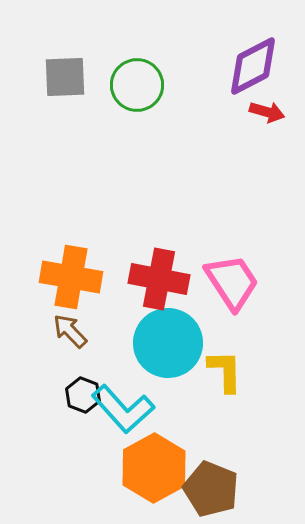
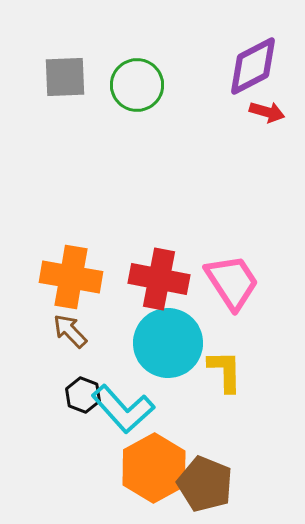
brown pentagon: moved 6 px left, 5 px up
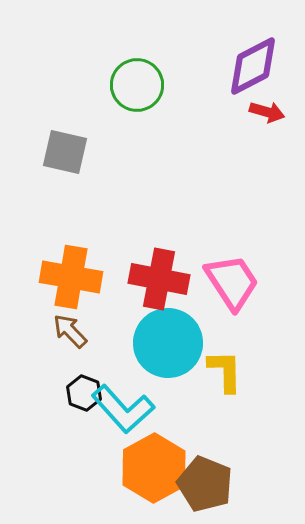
gray square: moved 75 px down; rotated 15 degrees clockwise
black hexagon: moved 1 px right, 2 px up
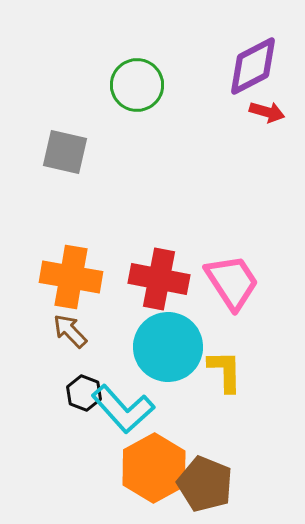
cyan circle: moved 4 px down
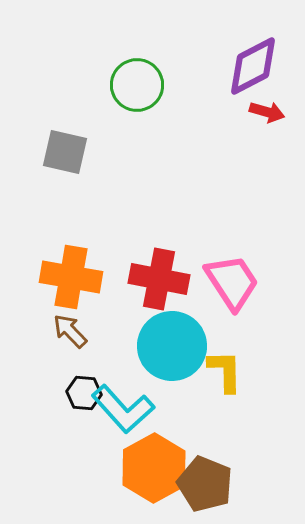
cyan circle: moved 4 px right, 1 px up
black hexagon: rotated 16 degrees counterclockwise
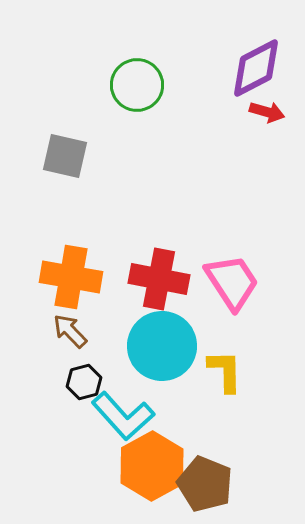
purple diamond: moved 3 px right, 2 px down
gray square: moved 4 px down
cyan circle: moved 10 px left
black hexagon: moved 11 px up; rotated 20 degrees counterclockwise
cyan L-shape: moved 7 px down
orange hexagon: moved 2 px left, 2 px up
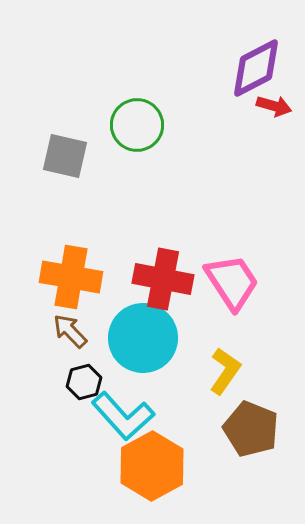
green circle: moved 40 px down
red arrow: moved 7 px right, 6 px up
red cross: moved 4 px right
cyan circle: moved 19 px left, 8 px up
yellow L-shape: rotated 36 degrees clockwise
brown pentagon: moved 46 px right, 55 px up
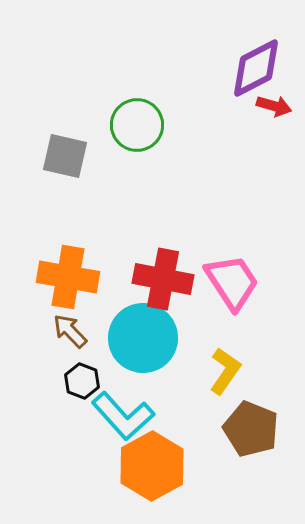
orange cross: moved 3 px left
black hexagon: moved 2 px left, 1 px up; rotated 24 degrees counterclockwise
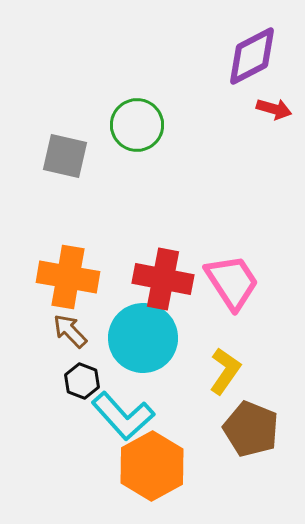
purple diamond: moved 4 px left, 12 px up
red arrow: moved 3 px down
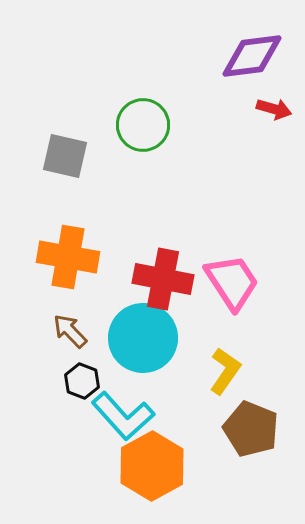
purple diamond: rotated 20 degrees clockwise
green circle: moved 6 px right
orange cross: moved 20 px up
